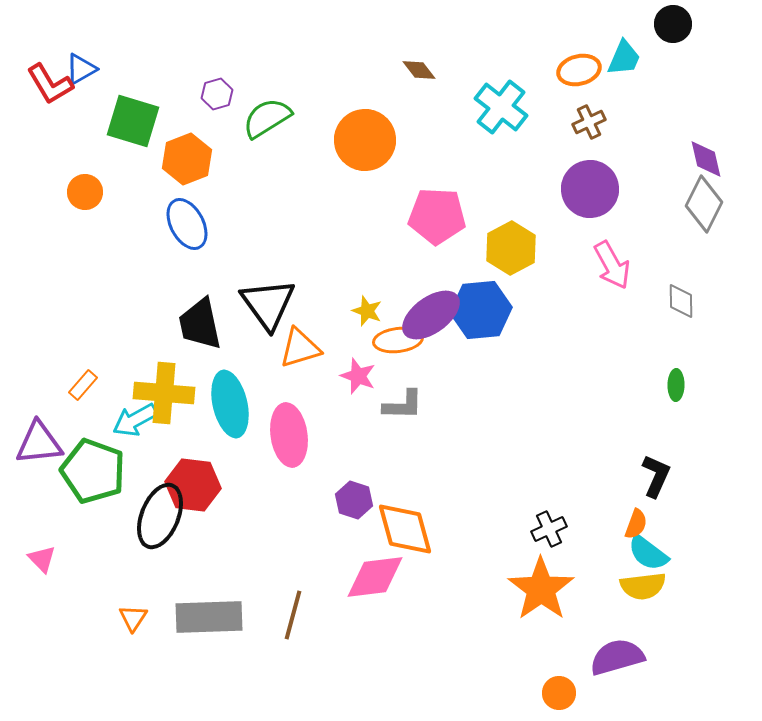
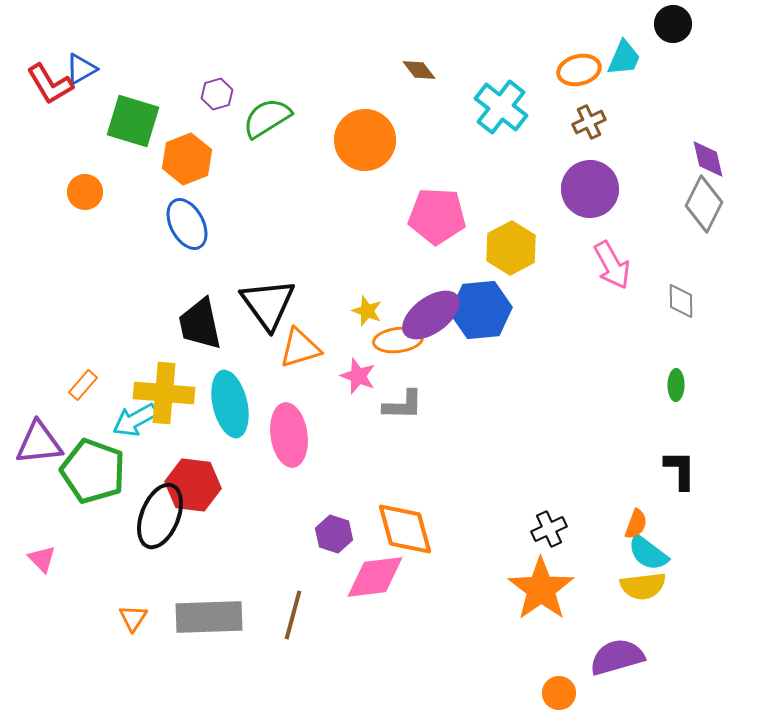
purple diamond at (706, 159): moved 2 px right
black L-shape at (656, 476): moved 24 px right, 6 px up; rotated 24 degrees counterclockwise
purple hexagon at (354, 500): moved 20 px left, 34 px down
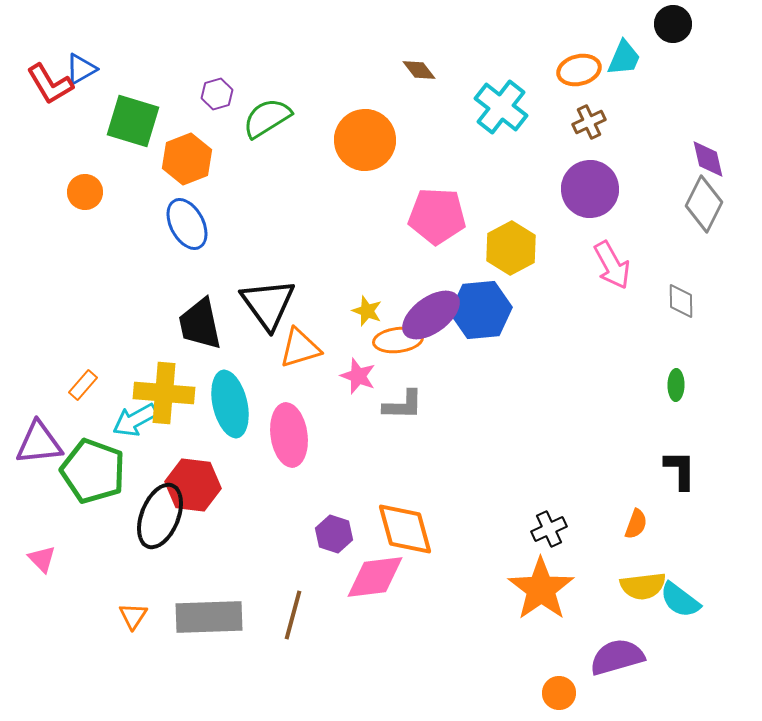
cyan semicircle at (648, 553): moved 32 px right, 47 px down
orange triangle at (133, 618): moved 2 px up
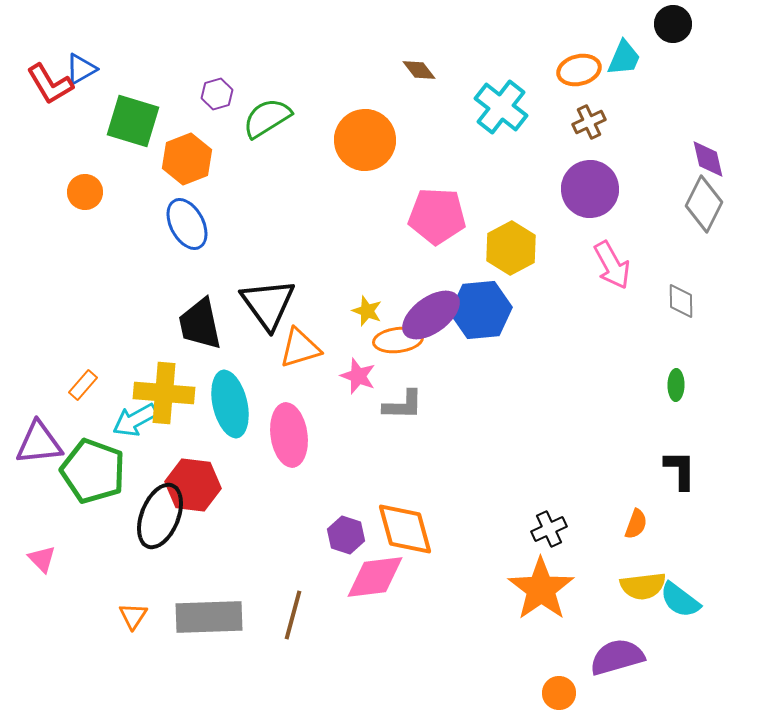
purple hexagon at (334, 534): moved 12 px right, 1 px down
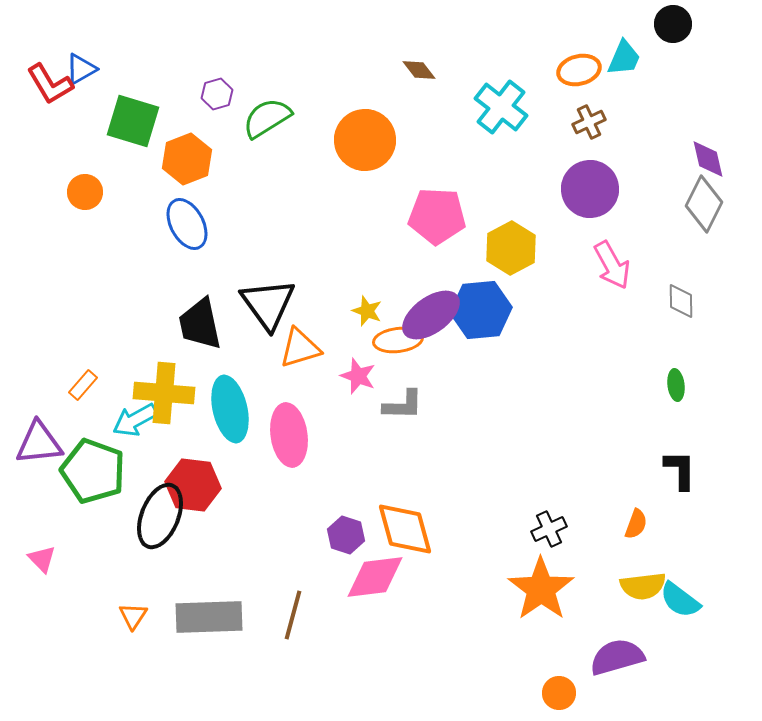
green ellipse at (676, 385): rotated 8 degrees counterclockwise
cyan ellipse at (230, 404): moved 5 px down
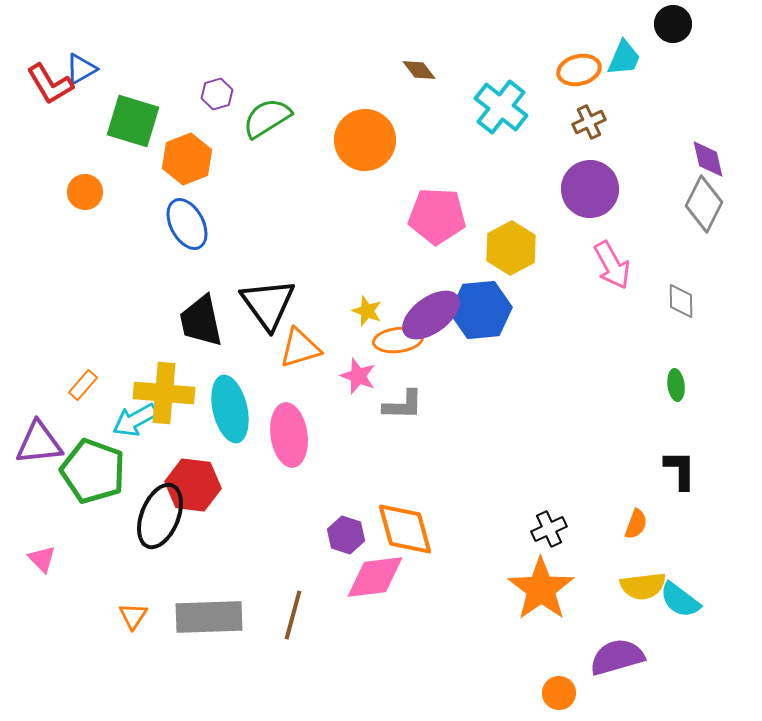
black trapezoid at (200, 324): moved 1 px right, 3 px up
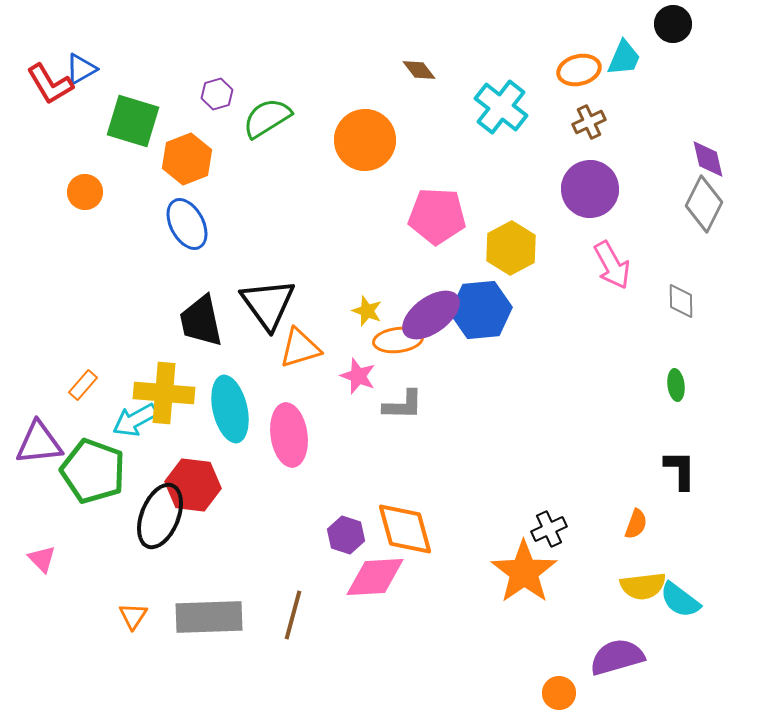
pink diamond at (375, 577): rotated 4 degrees clockwise
orange star at (541, 589): moved 17 px left, 17 px up
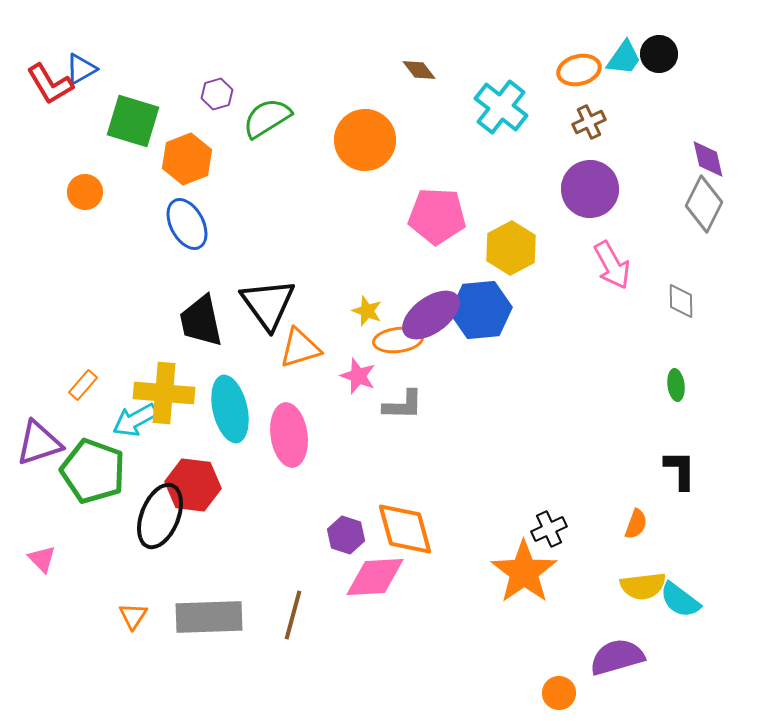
black circle at (673, 24): moved 14 px left, 30 px down
cyan trapezoid at (624, 58): rotated 12 degrees clockwise
purple triangle at (39, 443): rotated 12 degrees counterclockwise
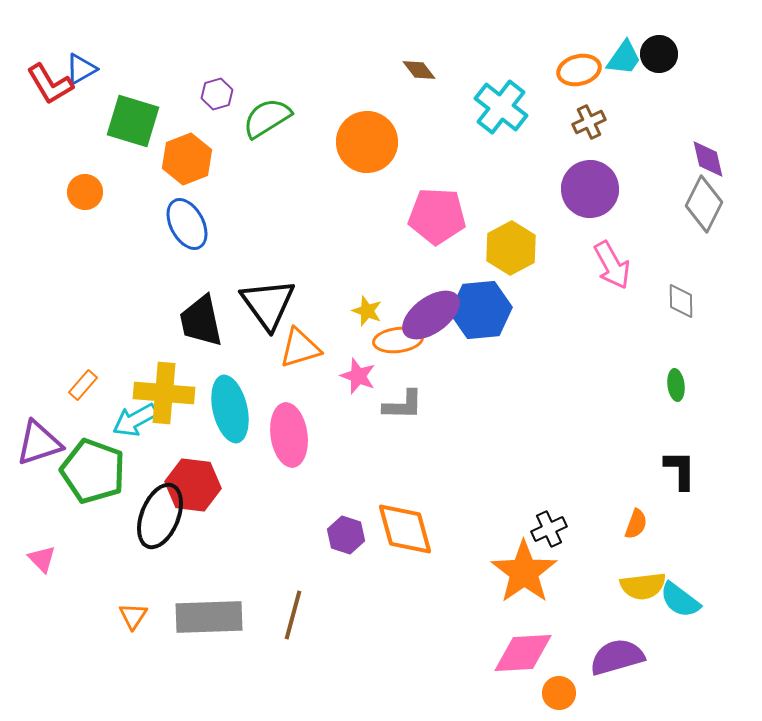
orange circle at (365, 140): moved 2 px right, 2 px down
pink diamond at (375, 577): moved 148 px right, 76 px down
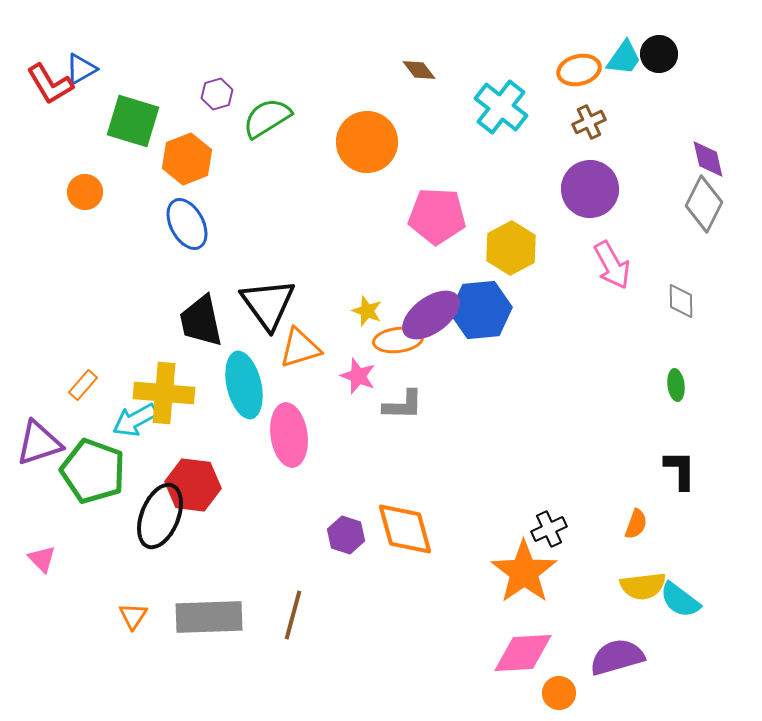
cyan ellipse at (230, 409): moved 14 px right, 24 px up
